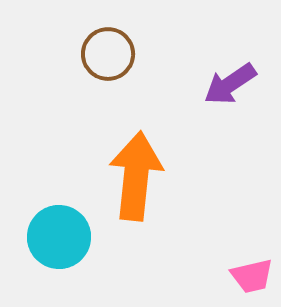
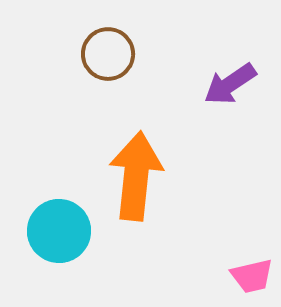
cyan circle: moved 6 px up
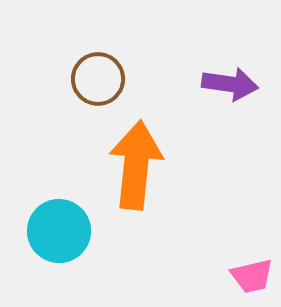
brown circle: moved 10 px left, 25 px down
purple arrow: rotated 138 degrees counterclockwise
orange arrow: moved 11 px up
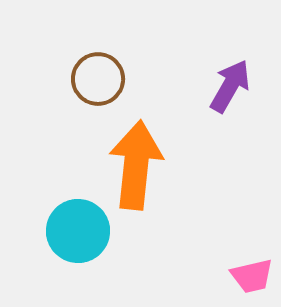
purple arrow: moved 2 px down; rotated 68 degrees counterclockwise
cyan circle: moved 19 px right
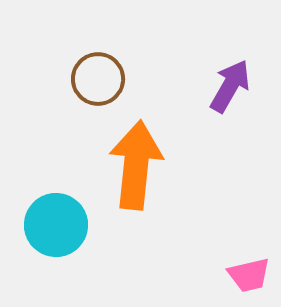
cyan circle: moved 22 px left, 6 px up
pink trapezoid: moved 3 px left, 1 px up
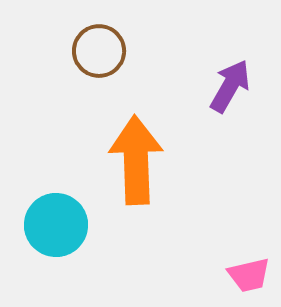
brown circle: moved 1 px right, 28 px up
orange arrow: moved 5 px up; rotated 8 degrees counterclockwise
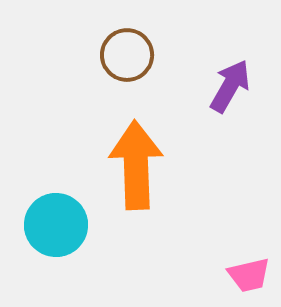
brown circle: moved 28 px right, 4 px down
orange arrow: moved 5 px down
